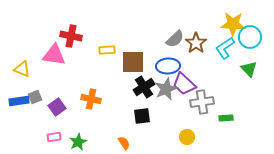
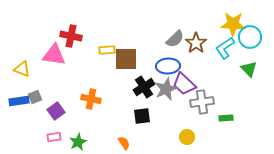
brown square: moved 7 px left, 3 px up
purple square: moved 1 px left, 4 px down
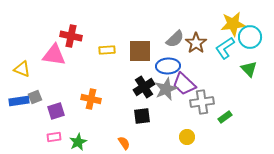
yellow star: rotated 10 degrees counterclockwise
brown square: moved 14 px right, 8 px up
purple square: rotated 18 degrees clockwise
green rectangle: moved 1 px left, 1 px up; rotated 32 degrees counterclockwise
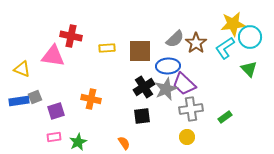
yellow rectangle: moved 2 px up
pink triangle: moved 1 px left, 1 px down
gray cross: moved 11 px left, 7 px down
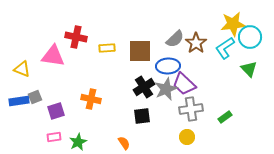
red cross: moved 5 px right, 1 px down
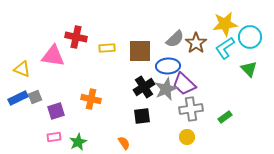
yellow star: moved 8 px left
blue rectangle: moved 1 px left, 3 px up; rotated 18 degrees counterclockwise
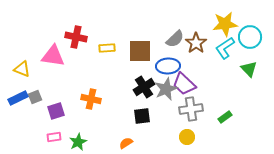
orange semicircle: moved 2 px right; rotated 88 degrees counterclockwise
